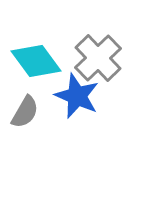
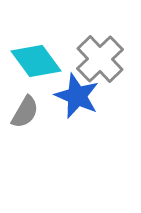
gray cross: moved 2 px right, 1 px down
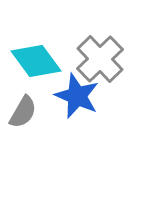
gray semicircle: moved 2 px left
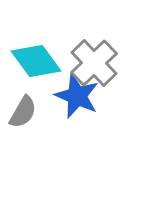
gray cross: moved 6 px left, 4 px down
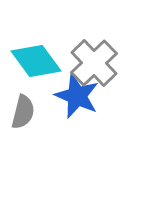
gray semicircle: rotated 16 degrees counterclockwise
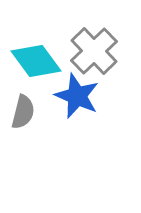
gray cross: moved 12 px up
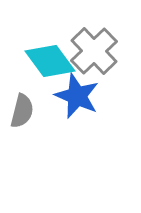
cyan diamond: moved 14 px right
gray semicircle: moved 1 px left, 1 px up
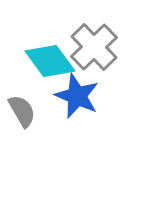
gray cross: moved 4 px up
gray semicircle: rotated 44 degrees counterclockwise
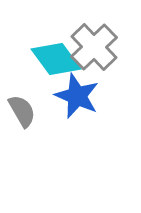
cyan diamond: moved 6 px right, 2 px up
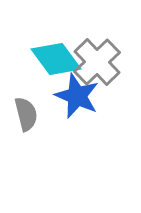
gray cross: moved 3 px right, 15 px down
gray semicircle: moved 4 px right, 3 px down; rotated 16 degrees clockwise
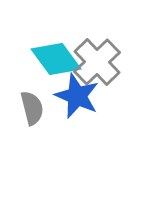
gray semicircle: moved 6 px right, 6 px up
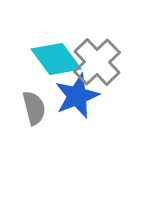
blue star: rotated 27 degrees clockwise
gray semicircle: moved 2 px right
